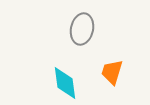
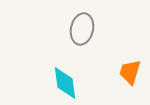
orange trapezoid: moved 18 px right
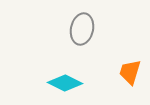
cyan diamond: rotated 56 degrees counterclockwise
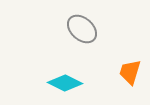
gray ellipse: rotated 60 degrees counterclockwise
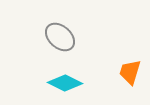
gray ellipse: moved 22 px left, 8 px down
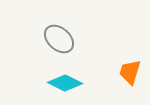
gray ellipse: moved 1 px left, 2 px down
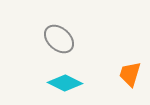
orange trapezoid: moved 2 px down
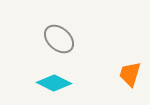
cyan diamond: moved 11 px left
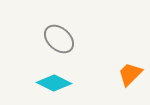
orange trapezoid: rotated 28 degrees clockwise
